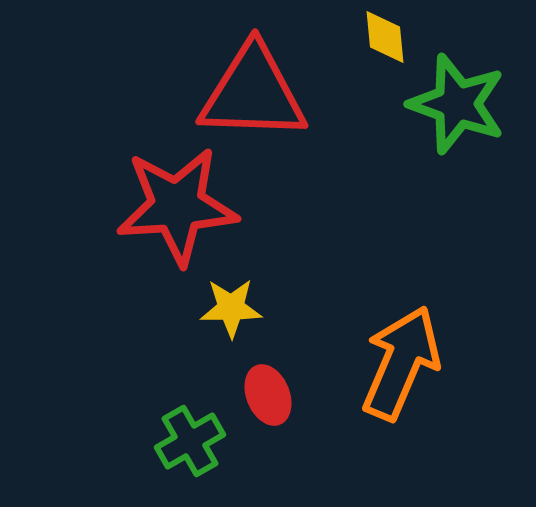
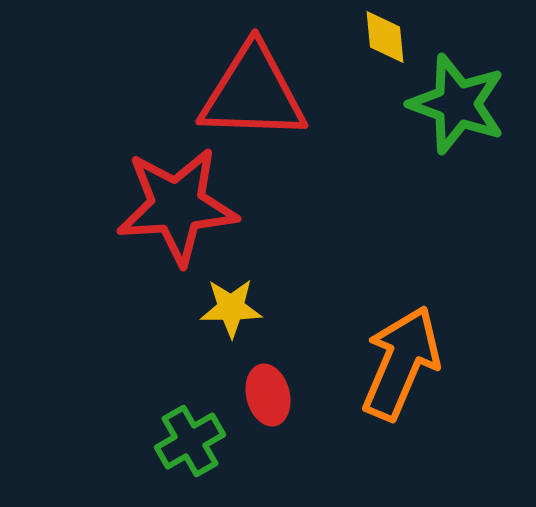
red ellipse: rotated 8 degrees clockwise
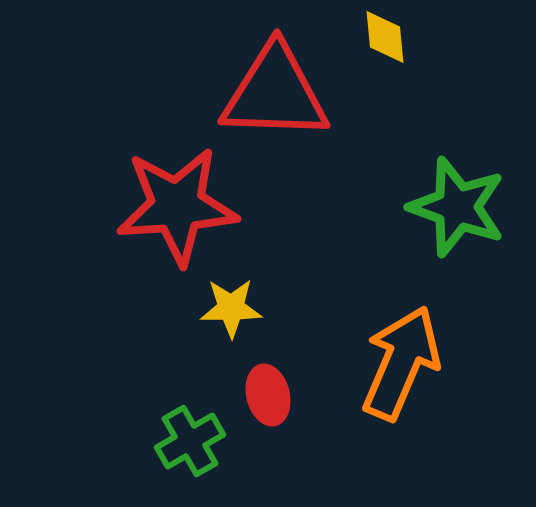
red triangle: moved 22 px right
green star: moved 103 px down
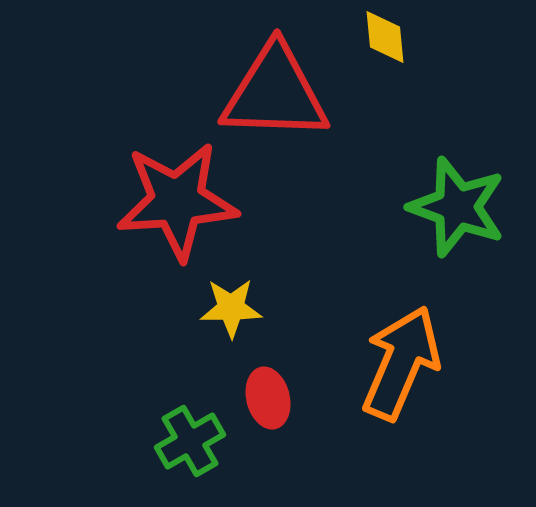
red star: moved 5 px up
red ellipse: moved 3 px down
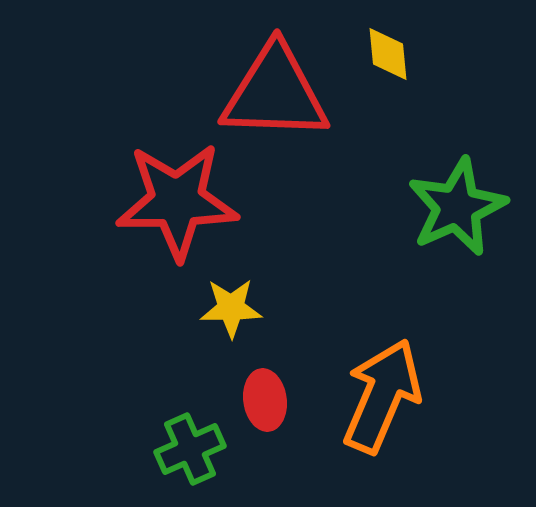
yellow diamond: moved 3 px right, 17 px down
red star: rotated 3 degrees clockwise
green star: rotated 28 degrees clockwise
orange arrow: moved 19 px left, 33 px down
red ellipse: moved 3 px left, 2 px down; rotated 6 degrees clockwise
green cross: moved 8 px down; rotated 6 degrees clockwise
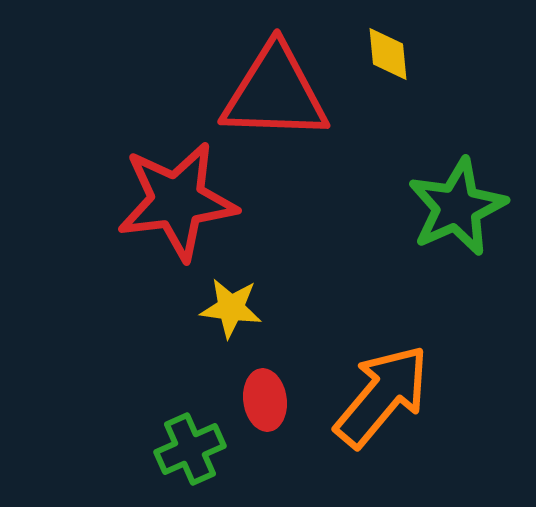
red star: rotated 6 degrees counterclockwise
yellow star: rotated 8 degrees clockwise
orange arrow: rotated 17 degrees clockwise
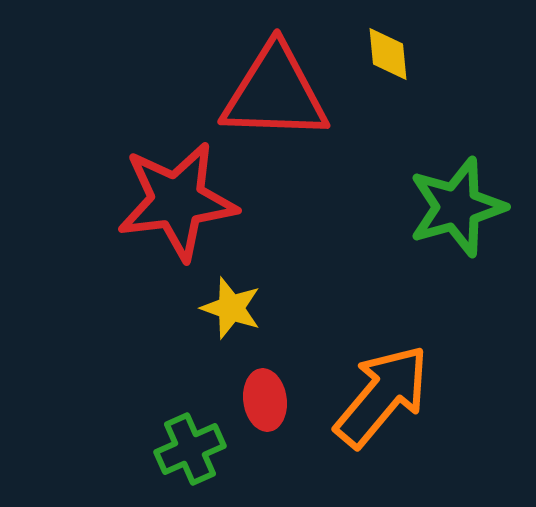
green star: rotated 8 degrees clockwise
yellow star: rotated 12 degrees clockwise
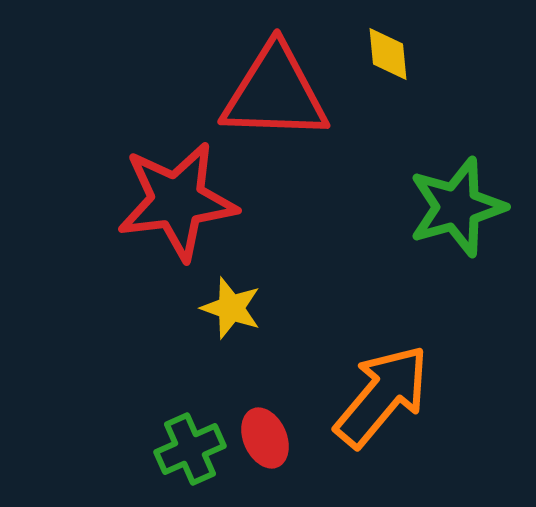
red ellipse: moved 38 px down; rotated 16 degrees counterclockwise
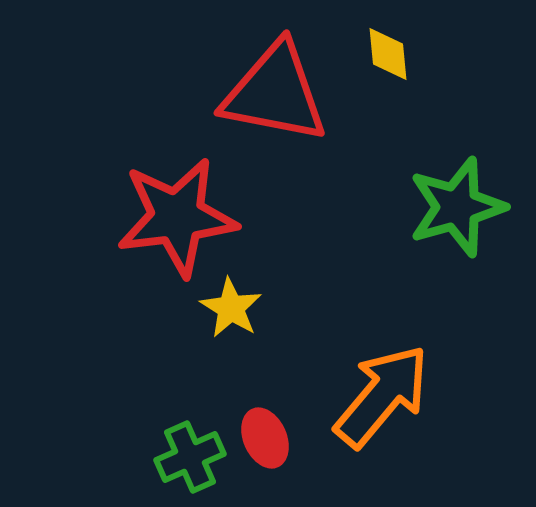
red triangle: rotated 9 degrees clockwise
red star: moved 16 px down
yellow star: rotated 12 degrees clockwise
green cross: moved 8 px down
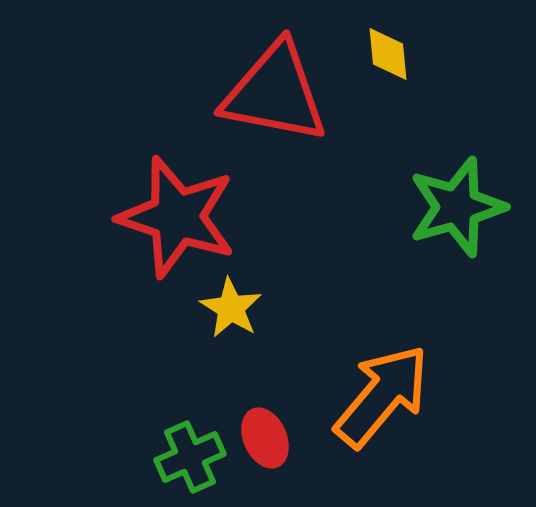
red star: rotated 25 degrees clockwise
